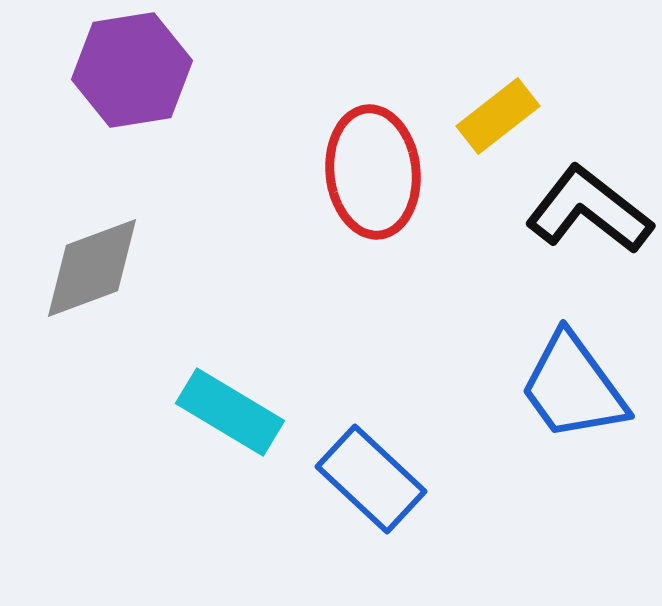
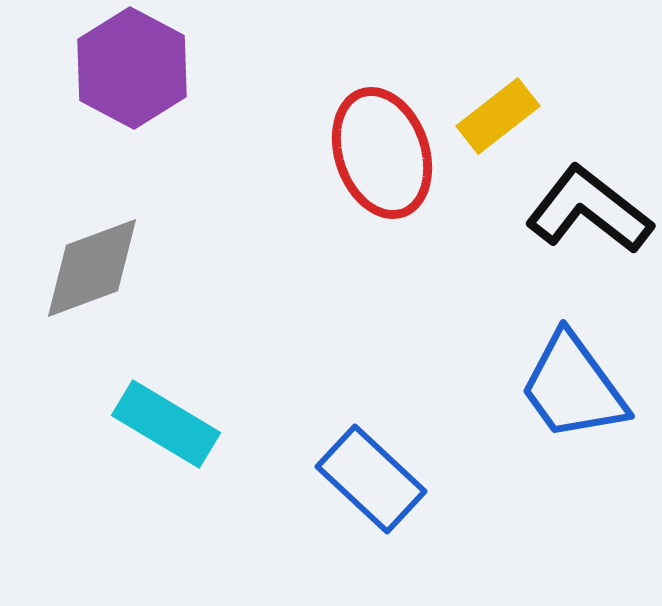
purple hexagon: moved 2 px up; rotated 23 degrees counterclockwise
red ellipse: moved 9 px right, 19 px up; rotated 13 degrees counterclockwise
cyan rectangle: moved 64 px left, 12 px down
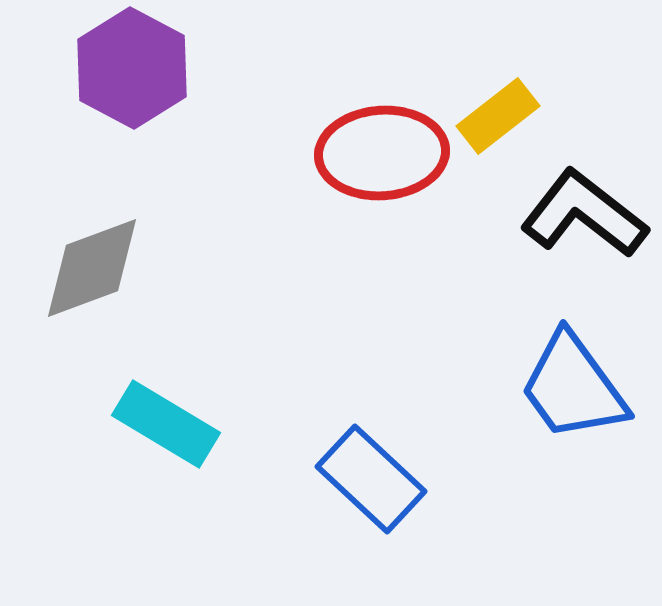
red ellipse: rotated 75 degrees counterclockwise
black L-shape: moved 5 px left, 4 px down
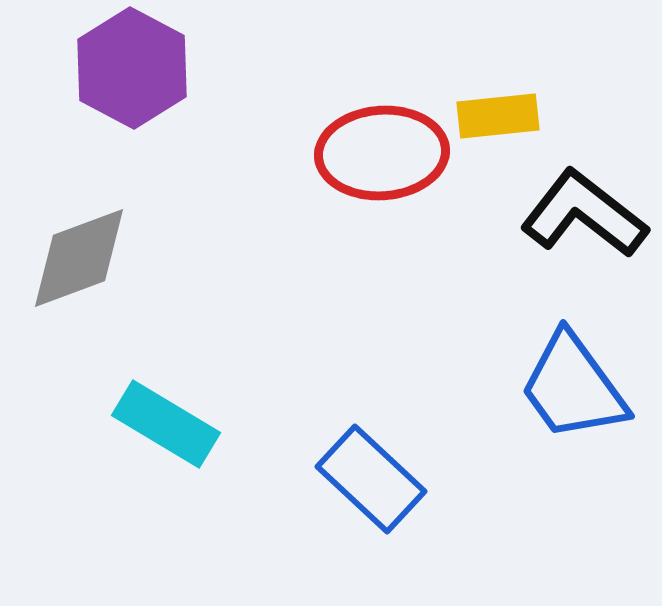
yellow rectangle: rotated 32 degrees clockwise
gray diamond: moved 13 px left, 10 px up
